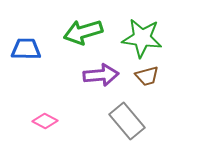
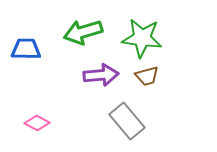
pink diamond: moved 8 px left, 2 px down
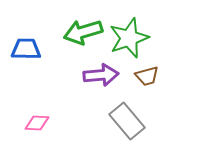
green star: moved 13 px left; rotated 27 degrees counterclockwise
pink diamond: rotated 25 degrees counterclockwise
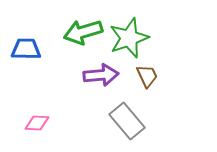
brown trapezoid: rotated 100 degrees counterclockwise
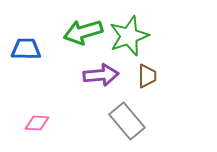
green star: moved 2 px up
brown trapezoid: rotated 25 degrees clockwise
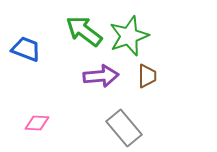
green arrow: moved 1 px right, 1 px up; rotated 54 degrees clockwise
blue trapezoid: rotated 20 degrees clockwise
purple arrow: moved 1 px down
gray rectangle: moved 3 px left, 7 px down
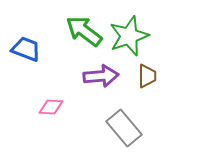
pink diamond: moved 14 px right, 16 px up
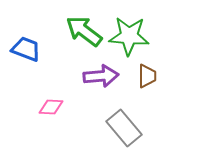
green star: rotated 24 degrees clockwise
